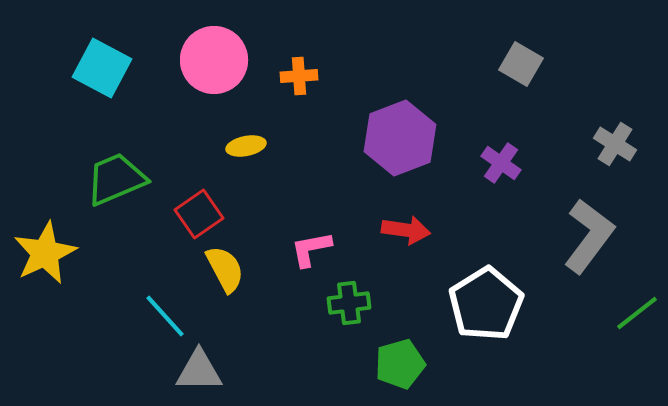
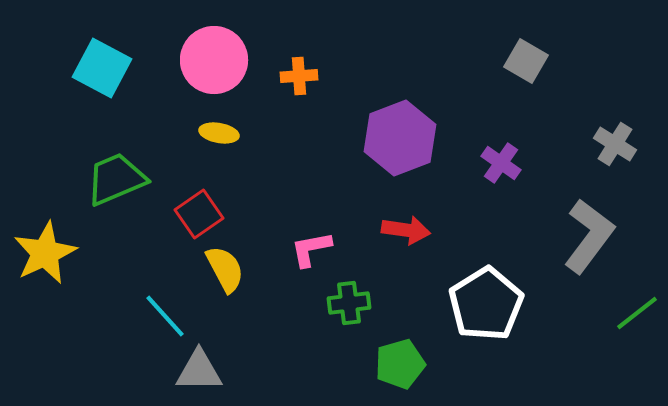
gray square: moved 5 px right, 3 px up
yellow ellipse: moved 27 px left, 13 px up; rotated 21 degrees clockwise
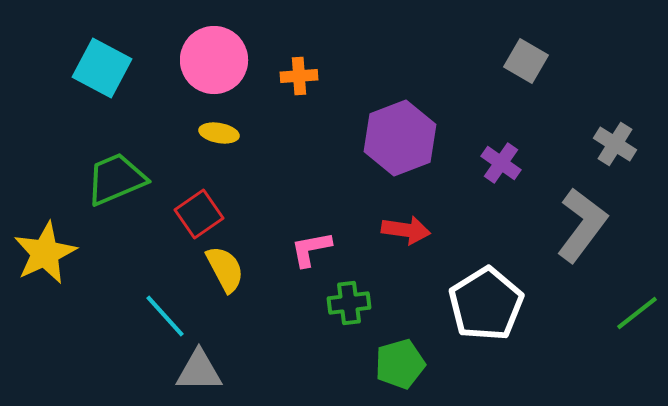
gray L-shape: moved 7 px left, 11 px up
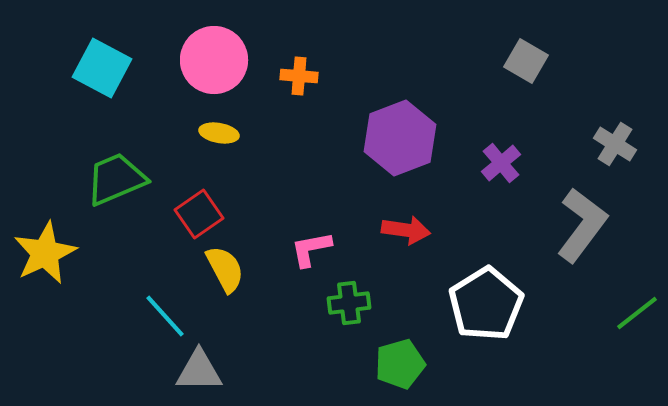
orange cross: rotated 9 degrees clockwise
purple cross: rotated 15 degrees clockwise
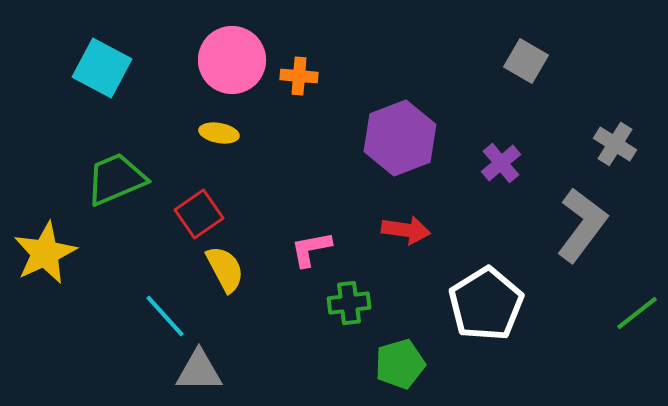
pink circle: moved 18 px right
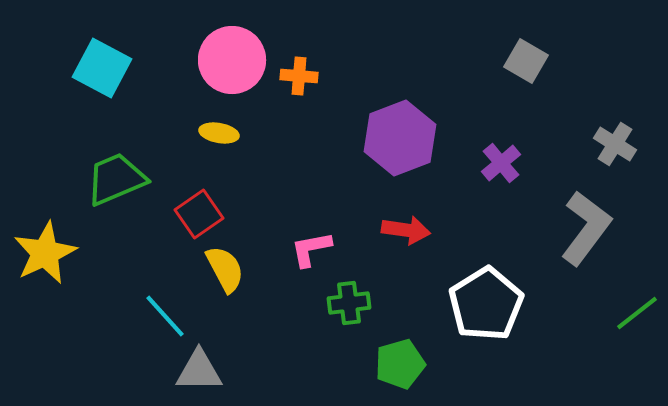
gray L-shape: moved 4 px right, 3 px down
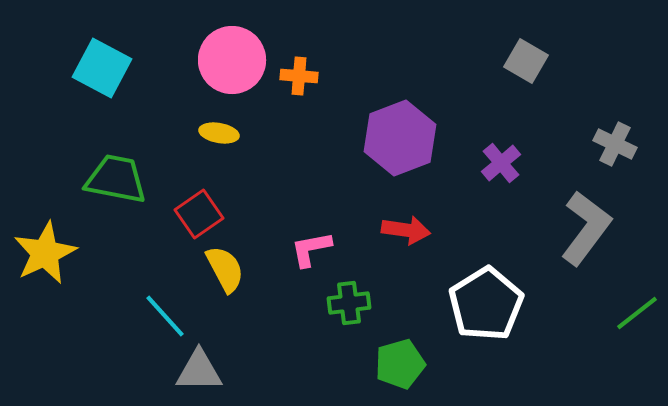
gray cross: rotated 6 degrees counterclockwise
green trapezoid: rotated 34 degrees clockwise
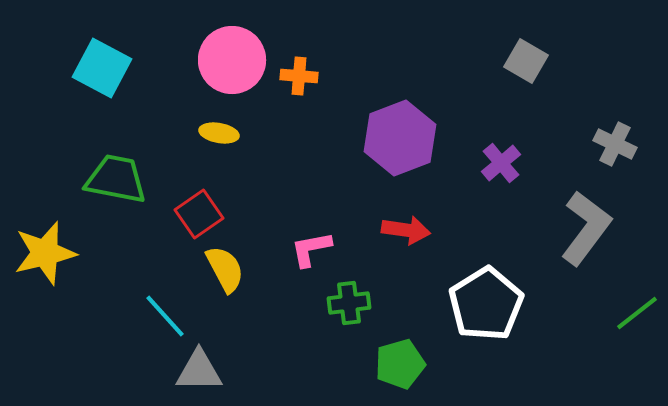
yellow star: rotated 12 degrees clockwise
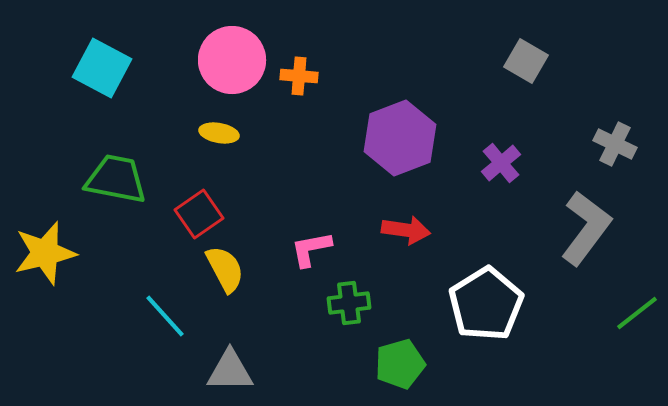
gray triangle: moved 31 px right
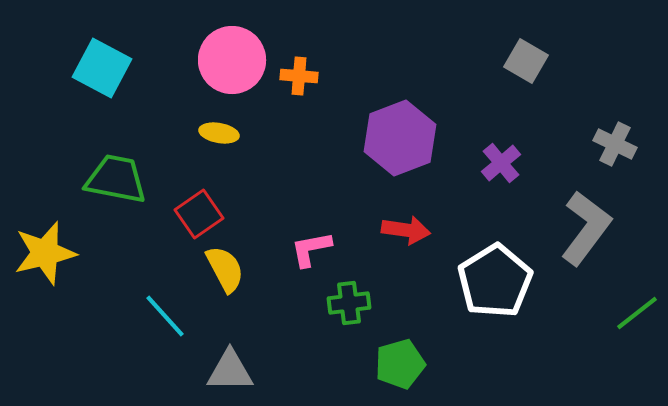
white pentagon: moved 9 px right, 23 px up
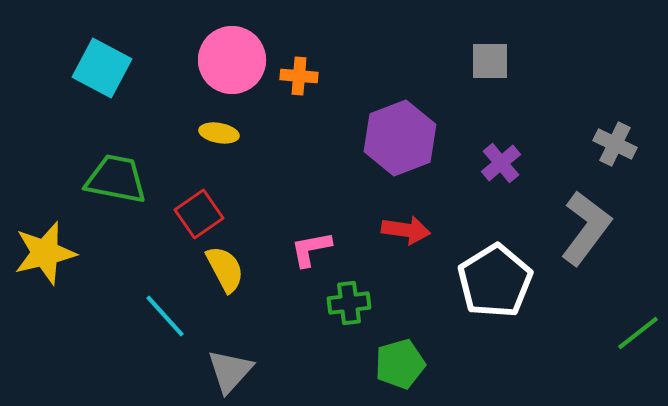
gray square: moved 36 px left; rotated 30 degrees counterclockwise
green line: moved 1 px right, 20 px down
gray triangle: rotated 48 degrees counterclockwise
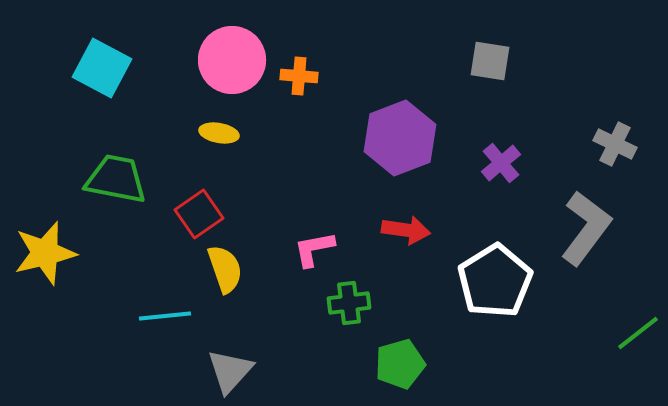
gray square: rotated 9 degrees clockwise
pink L-shape: moved 3 px right
yellow semicircle: rotated 9 degrees clockwise
cyan line: rotated 54 degrees counterclockwise
